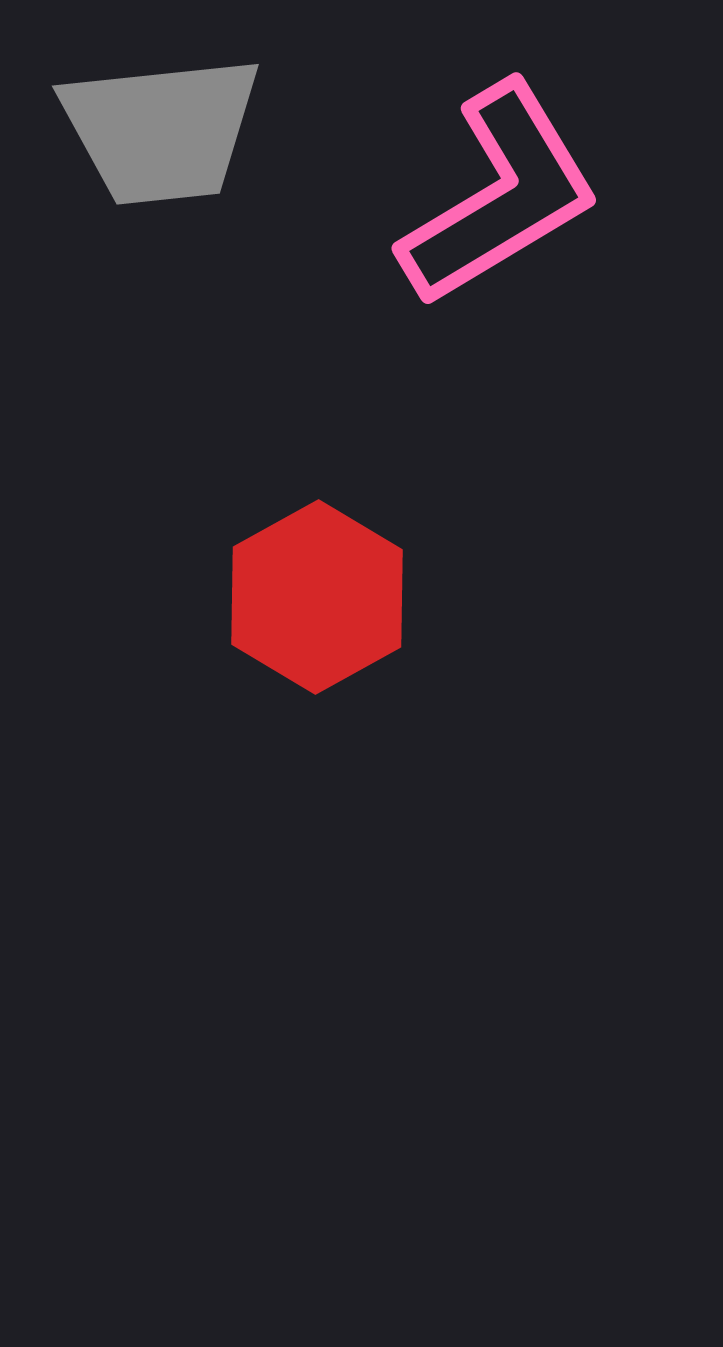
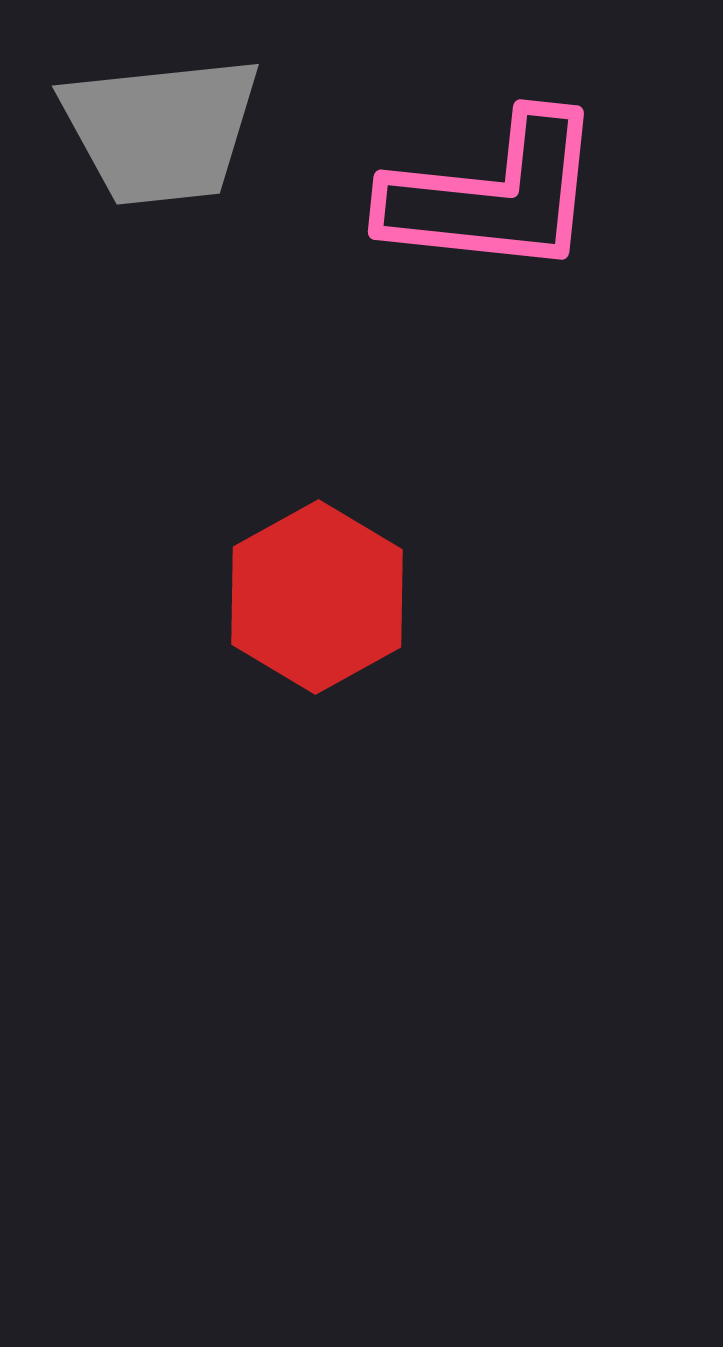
pink L-shape: moved 6 px left; rotated 37 degrees clockwise
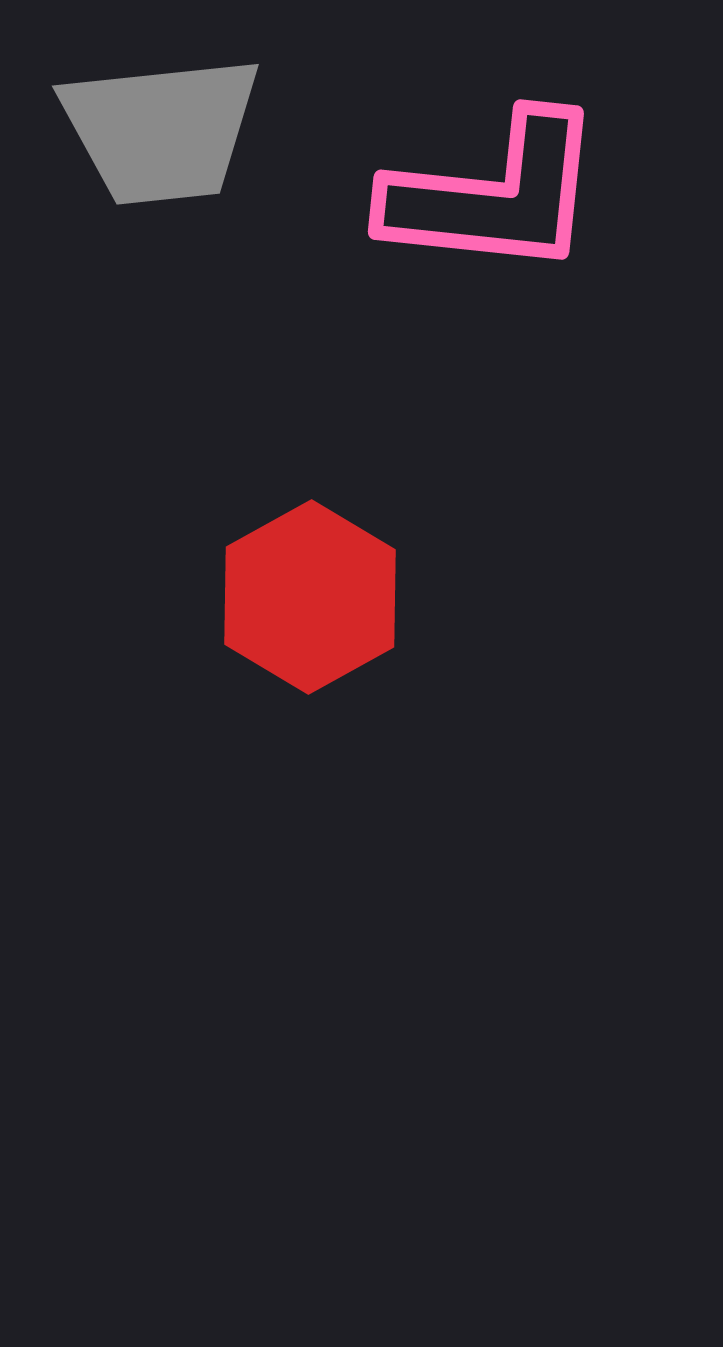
red hexagon: moved 7 px left
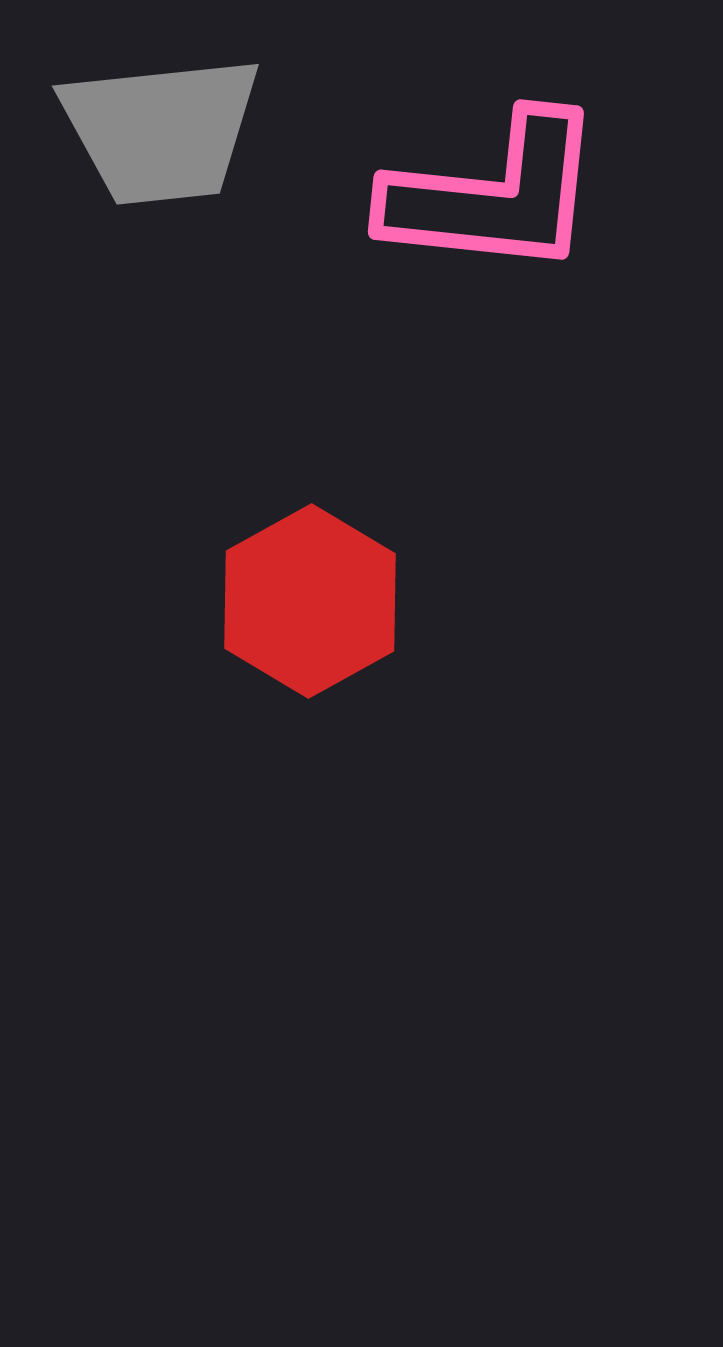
red hexagon: moved 4 px down
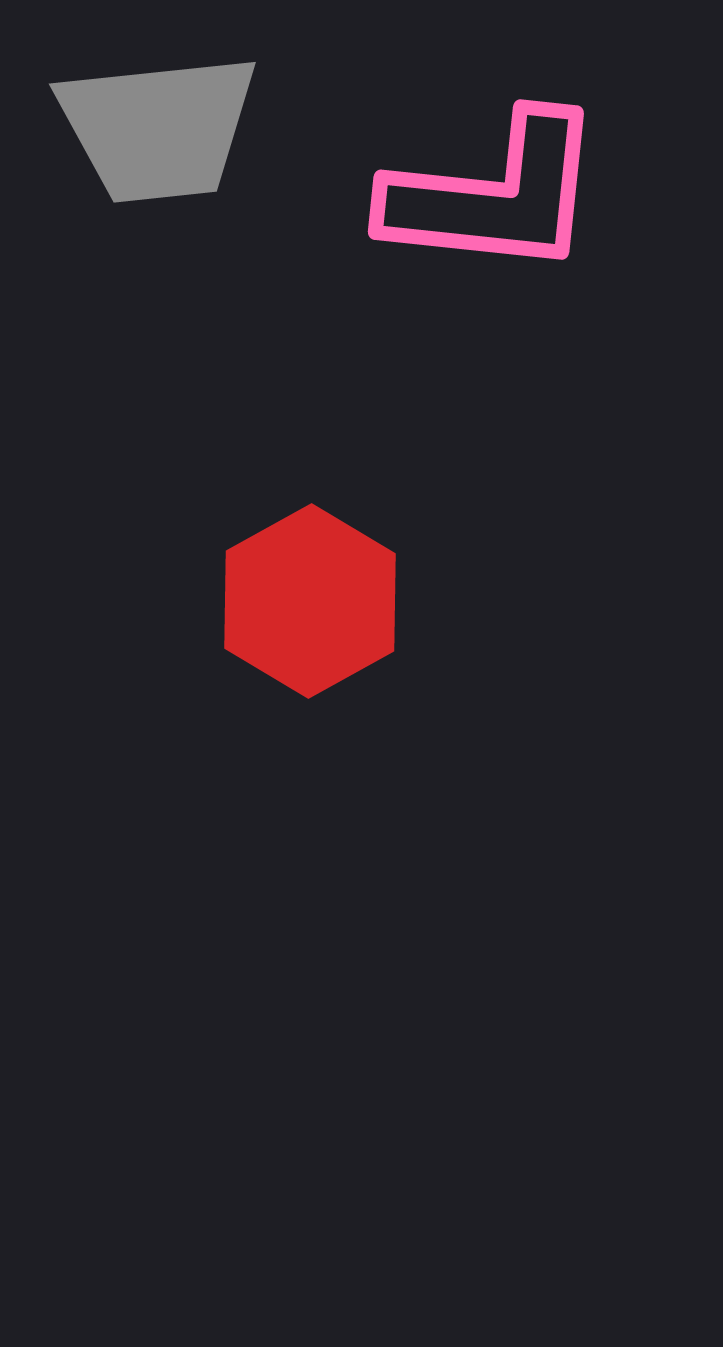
gray trapezoid: moved 3 px left, 2 px up
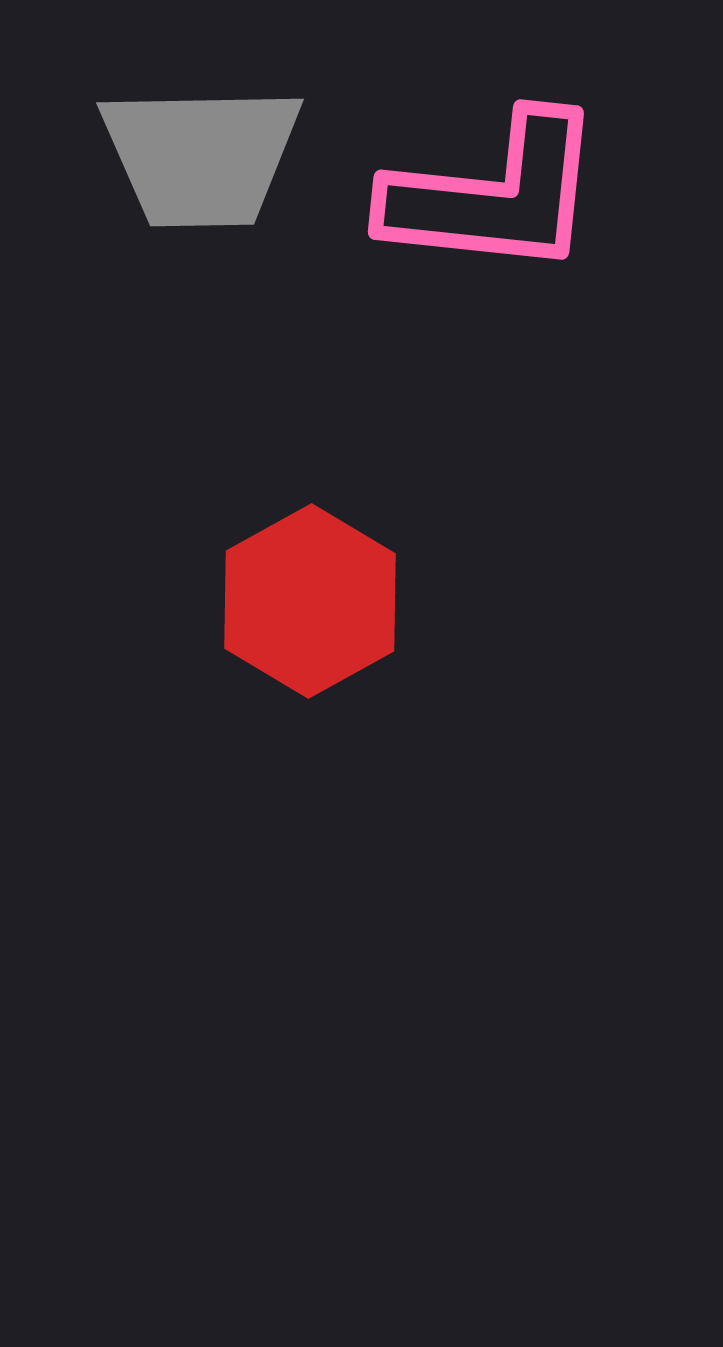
gray trapezoid: moved 43 px right, 28 px down; rotated 5 degrees clockwise
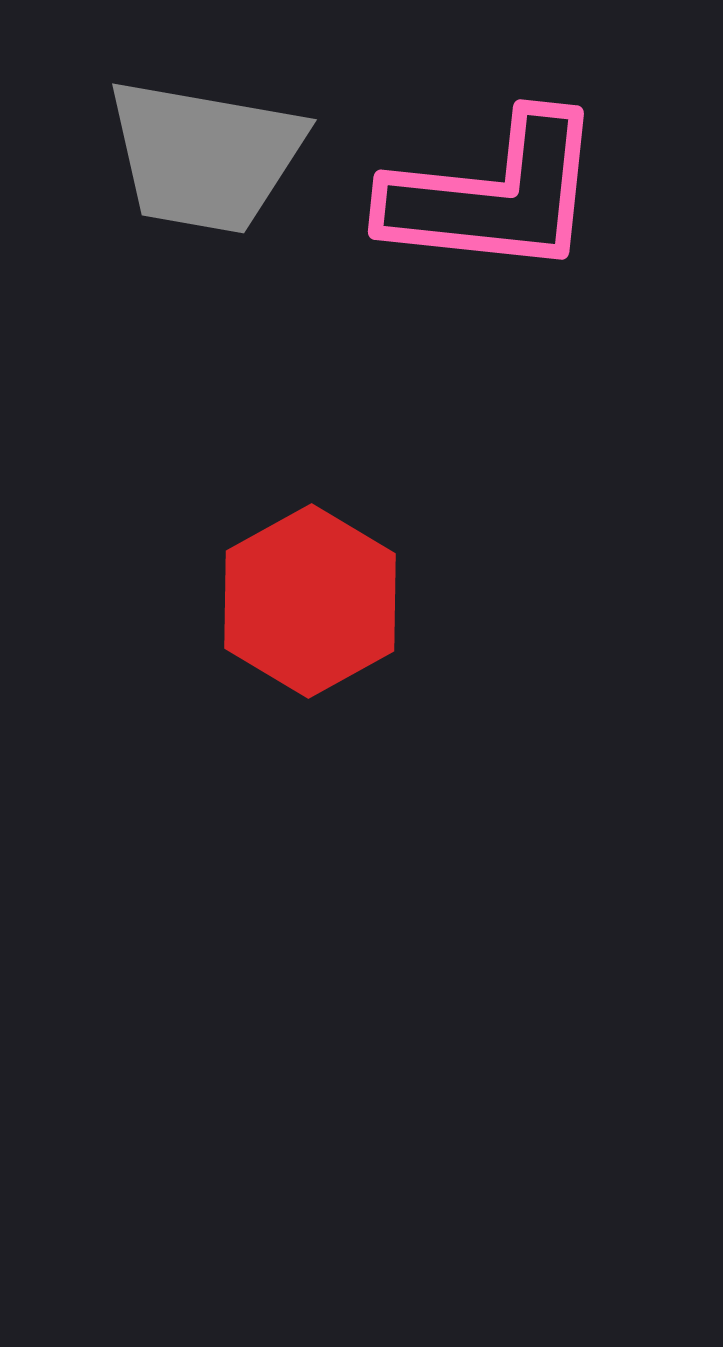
gray trapezoid: moved 4 px right; rotated 11 degrees clockwise
